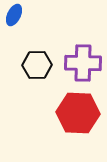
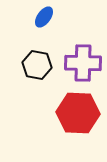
blue ellipse: moved 30 px right, 2 px down; rotated 10 degrees clockwise
black hexagon: rotated 12 degrees clockwise
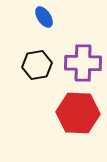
blue ellipse: rotated 70 degrees counterclockwise
black hexagon: rotated 20 degrees counterclockwise
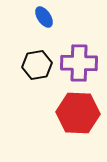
purple cross: moved 4 px left
